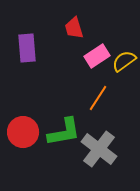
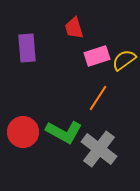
pink rectangle: rotated 15 degrees clockwise
yellow semicircle: moved 1 px up
green L-shape: rotated 39 degrees clockwise
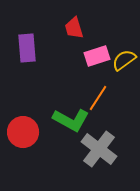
green L-shape: moved 7 px right, 12 px up
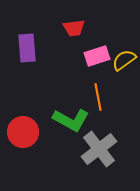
red trapezoid: rotated 80 degrees counterclockwise
orange line: moved 1 px up; rotated 44 degrees counterclockwise
gray cross: rotated 15 degrees clockwise
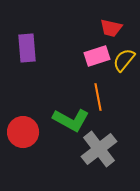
red trapezoid: moved 37 px right; rotated 20 degrees clockwise
yellow semicircle: rotated 15 degrees counterclockwise
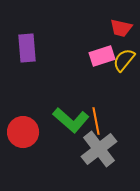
red trapezoid: moved 10 px right
pink rectangle: moved 5 px right
orange line: moved 2 px left, 24 px down
green L-shape: rotated 12 degrees clockwise
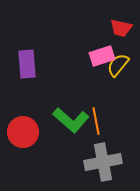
purple rectangle: moved 16 px down
yellow semicircle: moved 6 px left, 5 px down
gray cross: moved 4 px right, 13 px down; rotated 27 degrees clockwise
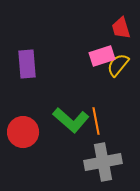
red trapezoid: rotated 60 degrees clockwise
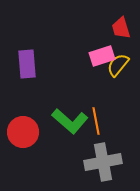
green L-shape: moved 1 px left, 1 px down
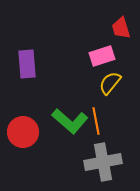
yellow semicircle: moved 8 px left, 18 px down
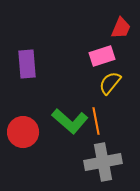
red trapezoid: rotated 140 degrees counterclockwise
